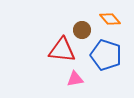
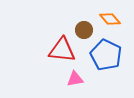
brown circle: moved 2 px right
blue pentagon: rotated 8 degrees clockwise
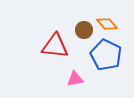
orange diamond: moved 3 px left, 5 px down
red triangle: moved 7 px left, 4 px up
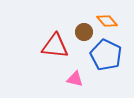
orange diamond: moved 3 px up
brown circle: moved 2 px down
pink triangle: rotated 24 degrees clockwise
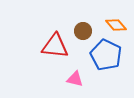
orange diamond: moved 9 px right, 4 px down
brown circle: moved 1 px left, 1 px up
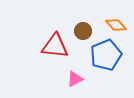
blue pentagon: rotated 24 degrees clockwise
pink triangle: rotated 42 degrees counterclockwise
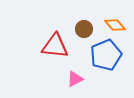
orange diamond: moved 1 px left
brown circle: moved 1 px right, 2 px up
